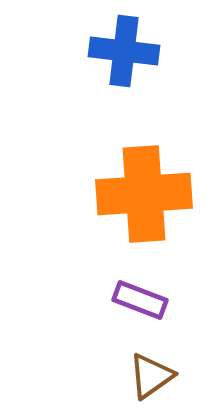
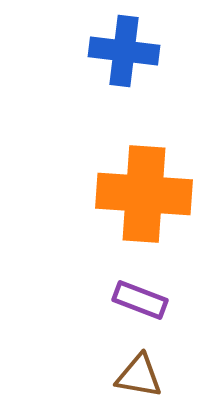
orange cross: rotated 8 degrees clockwise
brown triangle: moved 12 px left; rotated 45 degrees clockwise
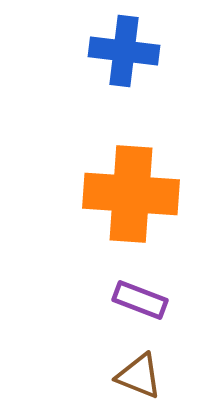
orange cross: moved 13 px left
brown triangle: rotated 12 degrees clockwise
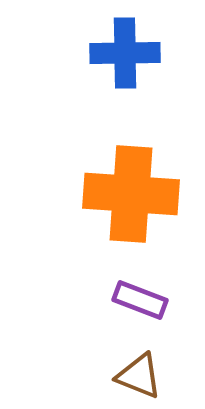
blue cross: moved 1 px right, 2 px down; rotated 8 degrees counterclockwise
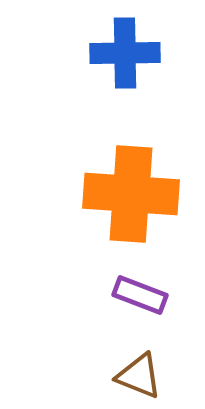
purple rectangle: moved 5 px up
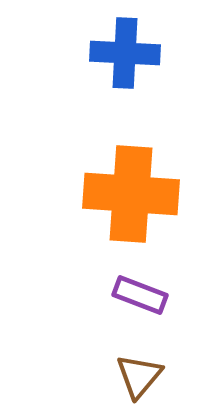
blue cross: rotated 4 degrees clockwise
brown triangle: rotated 48 degrees clockwise
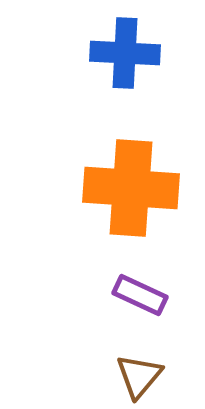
orange cross: moved 6 px up
purple rectangle: rotated 4 degrees clockwise
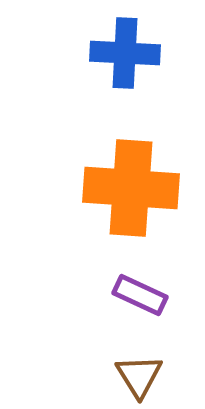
brown triangle: rotated 12 degrees counterclockwise
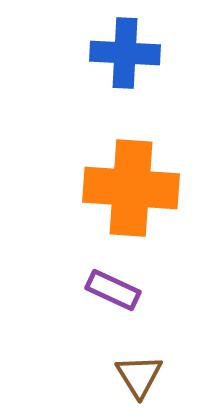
purple rectangle: moved 27 px left, 5 px up
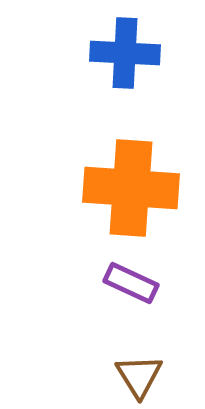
purple rectangle: moved 18 px right, 7 px up
